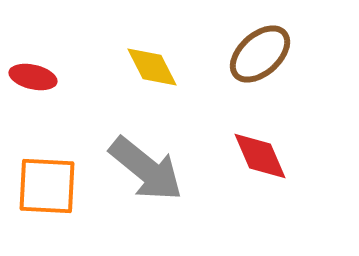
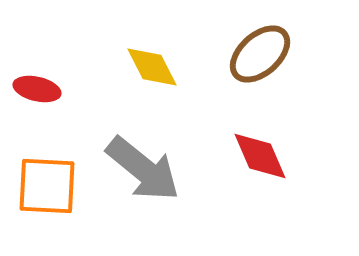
red ellipse: moved 4 px right, 12 px down
gray arrow: moved 3 px left
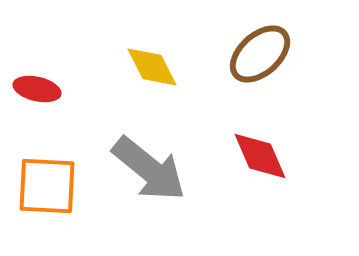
gray arrow: moved 6 px right
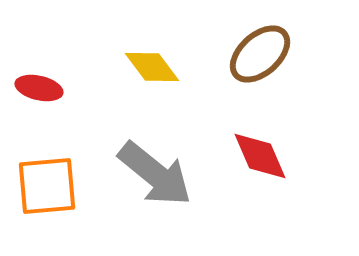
yellow diamond: rotated 10 degrees counterclockwise
red ellipse: moved 2 px right, 1 px up
gray arrow: moved 6 px right, 5 px down
orange square: rotated 8 degrees counterclockwise
